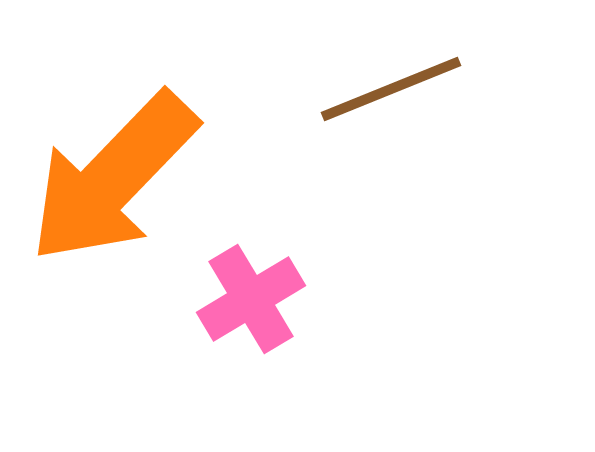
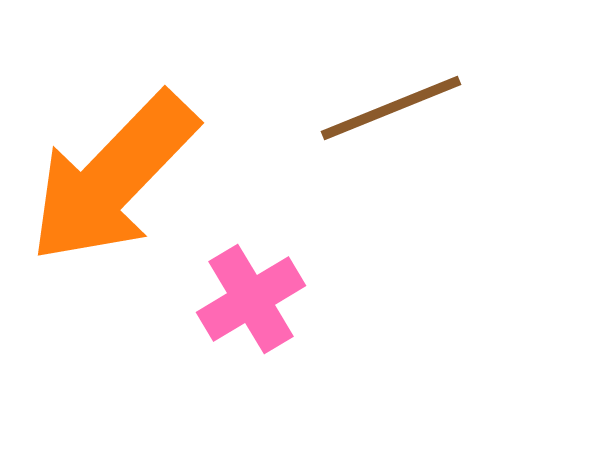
brown line: moved 19 px down
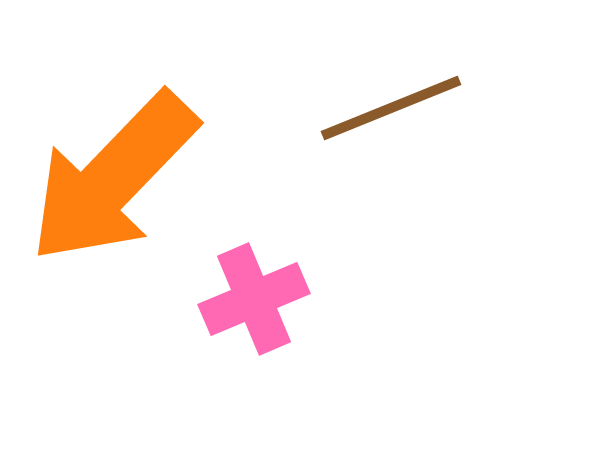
pink cross: moved 3 px right; rotated 8 degrees clockwise
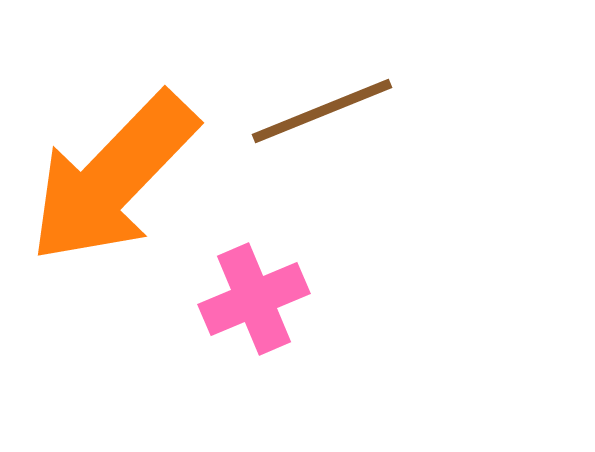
brown line: moved 69 px left, 3 px down
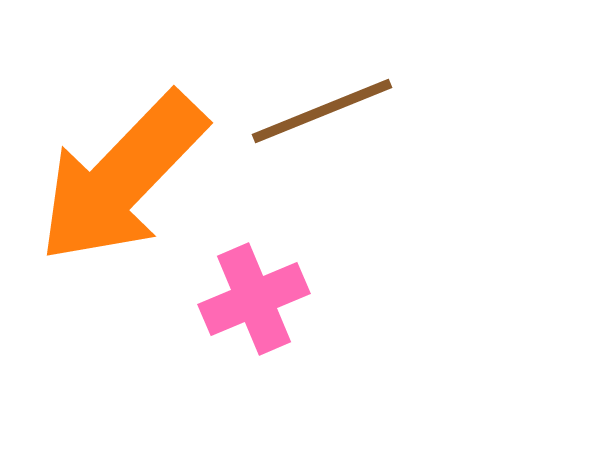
orange arrow: moved 9 px right
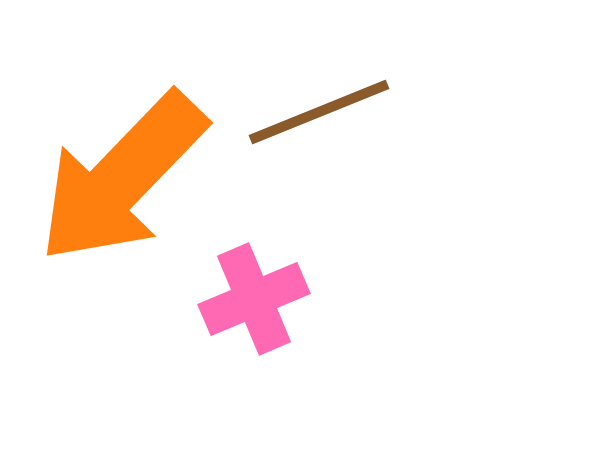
brown line: moved 3 px left, 1 px down
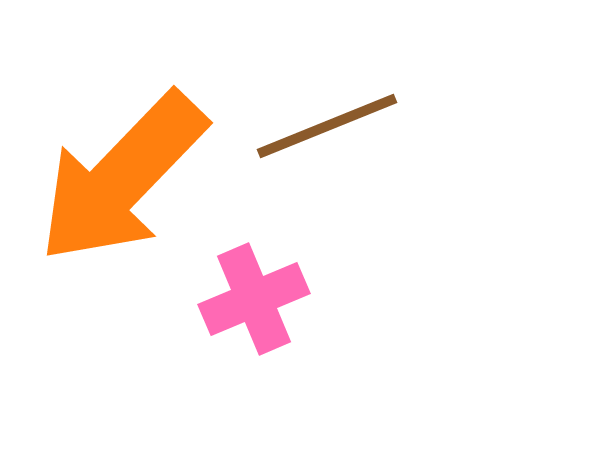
brown line: moved 8 px right, 14 px down
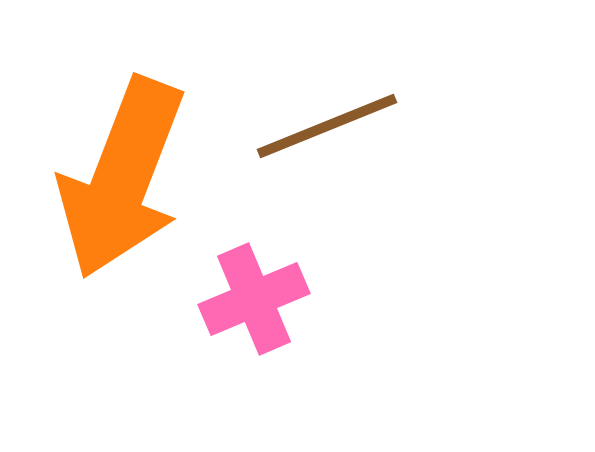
orange arrow: rotated 23 degrees counterclockwise
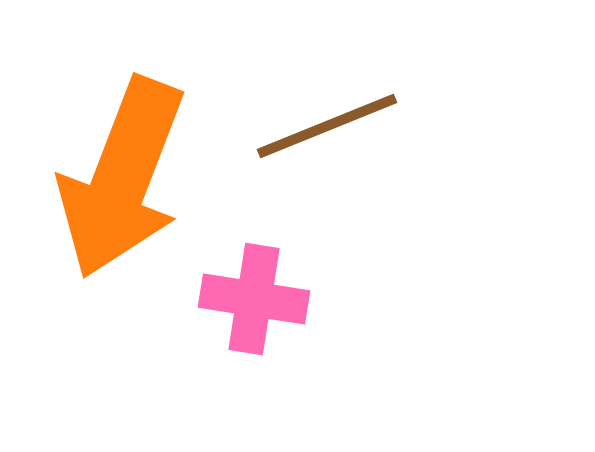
pink cross: rotated 32 degrees clockwise
